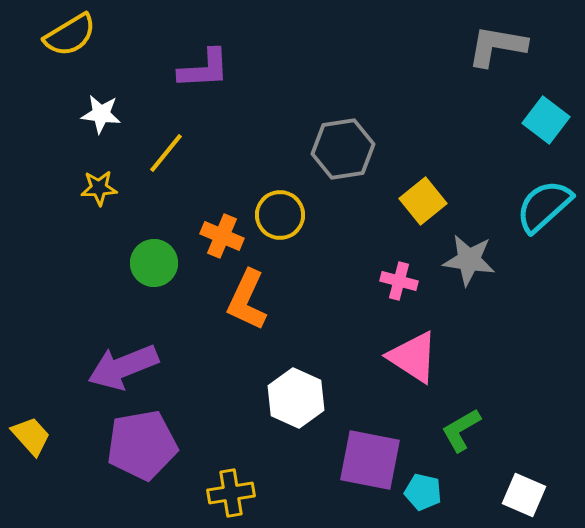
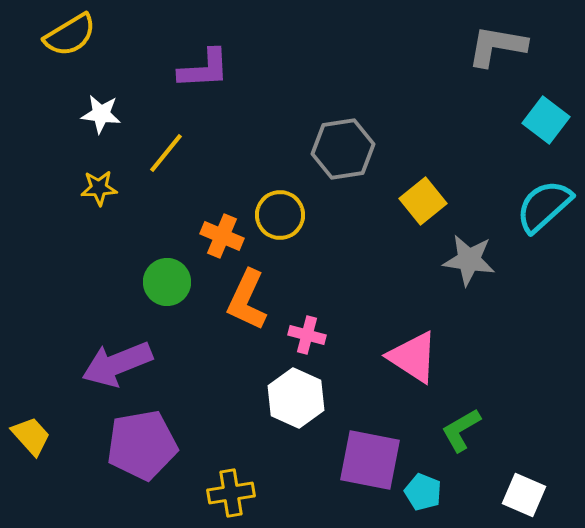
green circle: moved 13 px right, 19 px down
pink cross: moved 92 px left, 54 px down
purple arrow: moved 6 px left, 3 px up
cyan pentagon: rotated 9 degrees clockwise
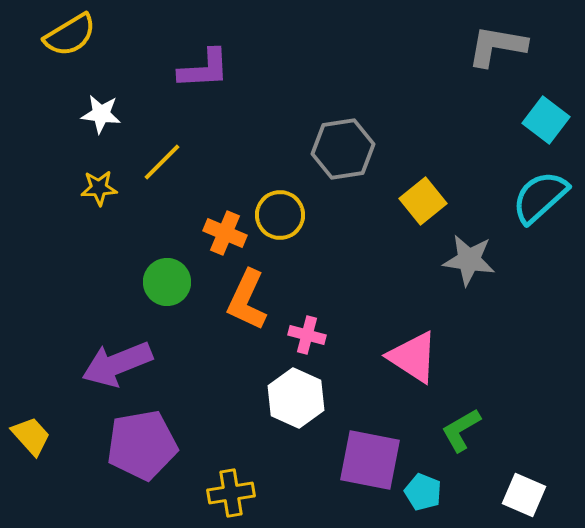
yellow line: moved 4 px left, 9 px down; rotated 6 degrees clockwise
cyan semicircle: moved 4 px left, 9 px up
orange cross: moved 3 px right, 3 px up
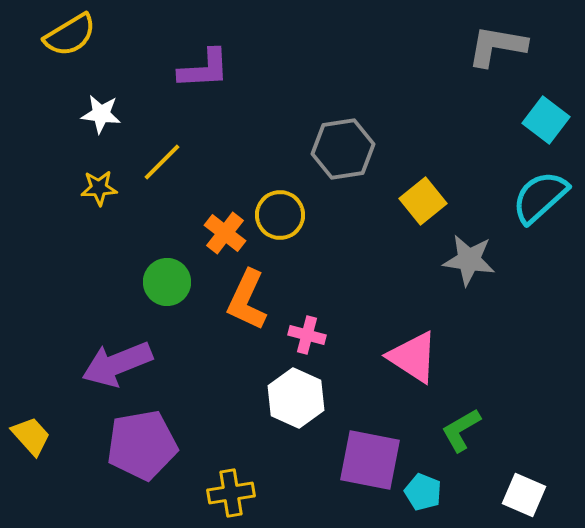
orange cross: rotated 15 degrees clockwise
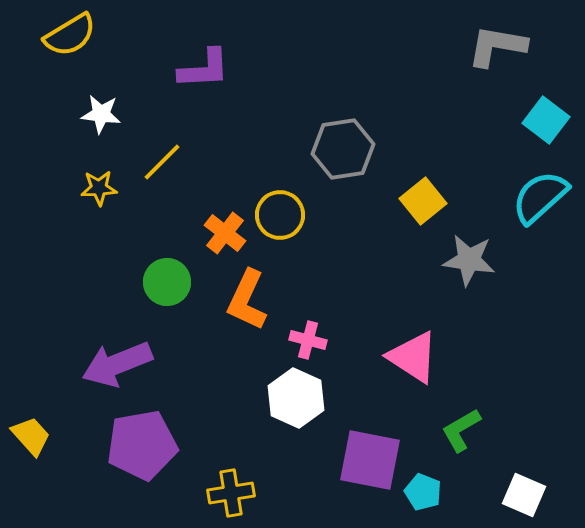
pink cross: moved 1 px right, 5 px down
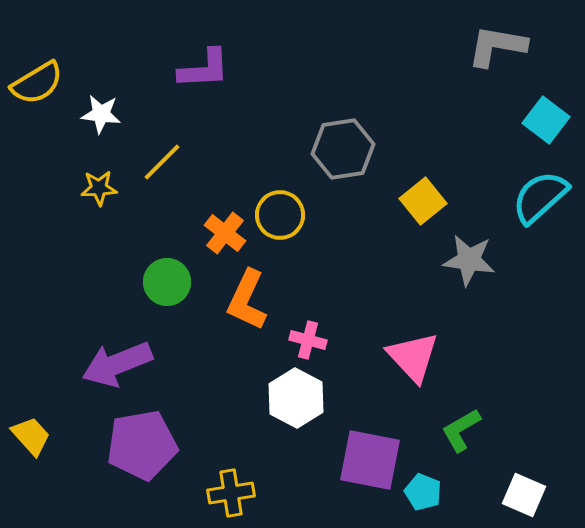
yellow semicircle: moved 33 px left, 48 px down
pink triangle: rotated 14 degrees clockwise
white hexagon: rotated 4 degrees clockwise
